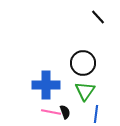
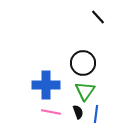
black semicircle: moved 13 px right
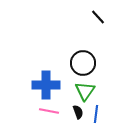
pink line: moved 2 px left, 1 px up
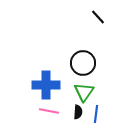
green triangle: moved 1 px left, 1 px down
black semicircle: rotated 24 degrees clockwise
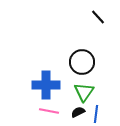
black circle: moved 1 px left, 1 px up
black semicircle: rotated 120 degrees counterclockwise
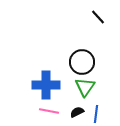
green triangle: moved 1 px right, 5 px up
black semicircle: moved 1 px left
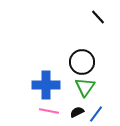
blue line: rotated 30 degrees clockwise
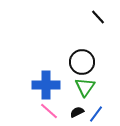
pink line: rotated 30 degrees clockwise
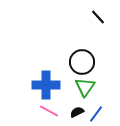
pink line: rotated 12 degrees counterclockwise
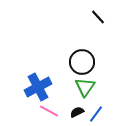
blue cross: moved 8 px left, 2 px down; rotated 28 degrees counterclockwise
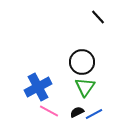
blue line: moved 2 px left; rotated 24 degrees clockwise
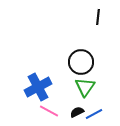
black line: rotated 49 degrees clockwise
black circle: moved 1 px left
